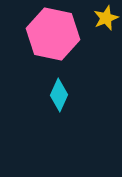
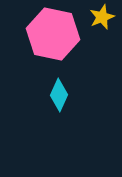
yellow star: moved 4 px left, 1 px up
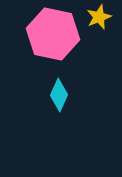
yellow star: moved 3 px left
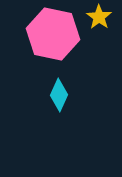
yellow star: rotated 15 degrees counterclockwise
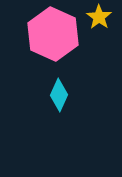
pink hexagon: rotated 12 degrees clockwise
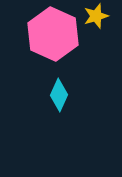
yellow star: moved 3 px left, 1 px up; rotated 20 degrees clockwise
